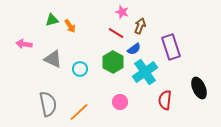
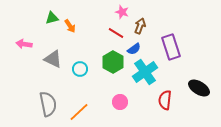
green triangle: moved 2 px up
black ellipse: rotated 35 degrees counterclockwise
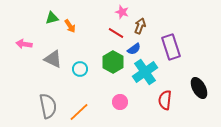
black ellipse: rotated 30 degrees clockwise
gray semicircle: moved 2 px down
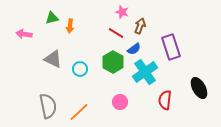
orange arrow: rotated 40 degrees clockwise
pink arrow: moved 10 px up
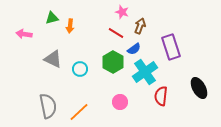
red semicircle: moved 4 px left, 4 px up
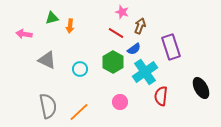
gray triangle: moved 6 px left, 1 px down
black ellipse: moved 2 px right
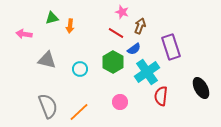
gray triangle: rotated 12 degrees counterclockwise
cyan cross: moved 2 px right
gray semicircle: rotated 10 degrees counterclockwise
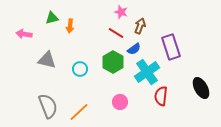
pink star: moved 1 px left
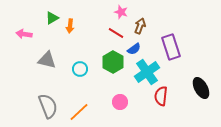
green triangle: rotated 16 degrees counterclockwise
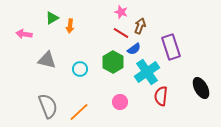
red line: moved 5 px right
